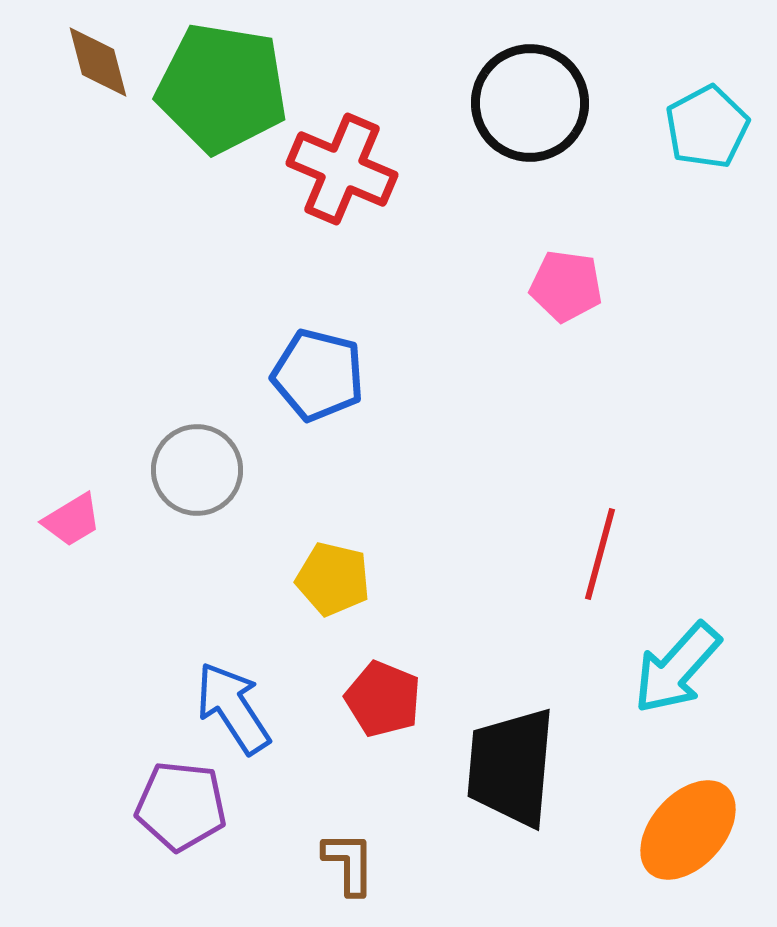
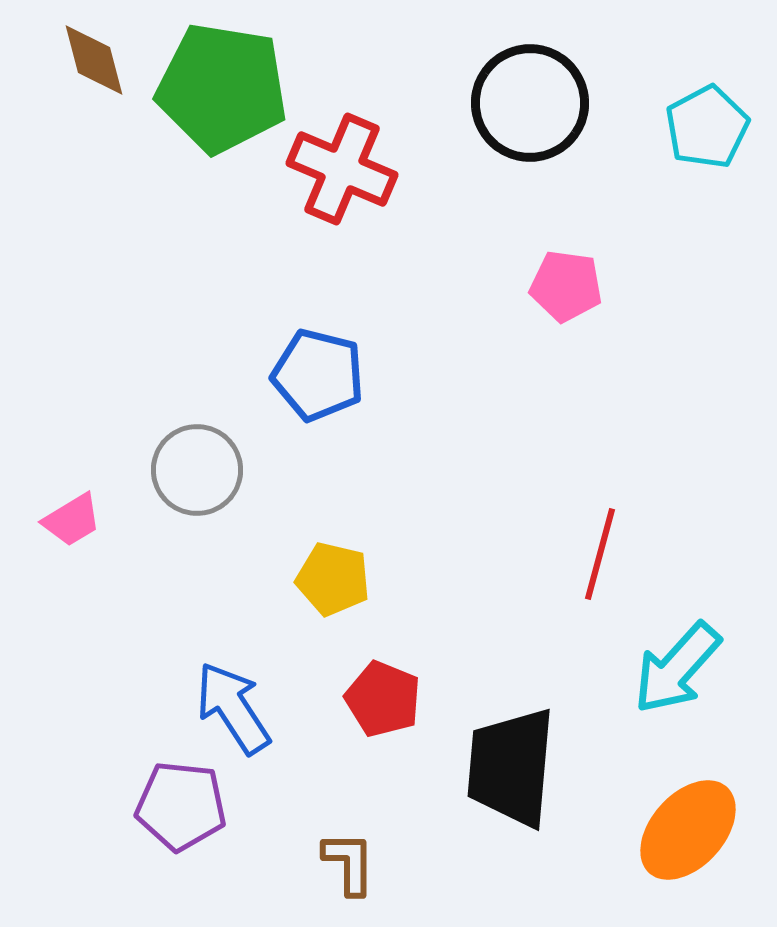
brown diamond: moved 4 px left, 2 px up
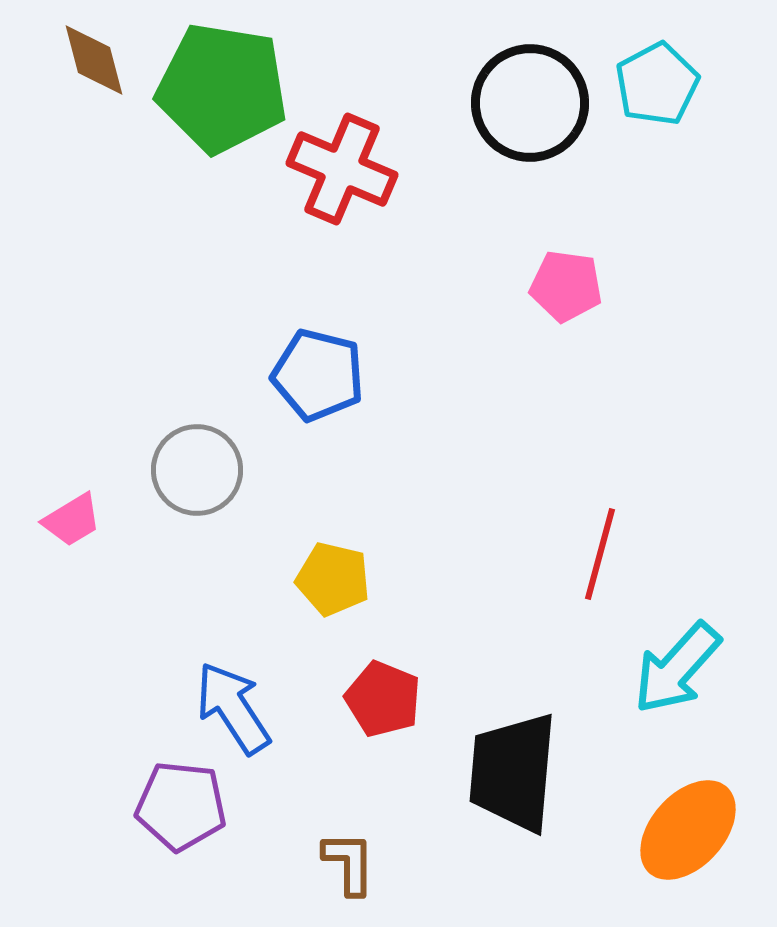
cyan pentagon: moved 50 px left, 43 px up
black trapezoid: moved 2 px right, 5 px down
